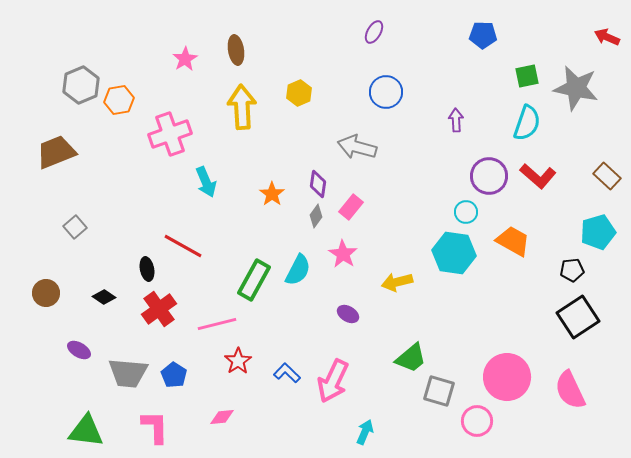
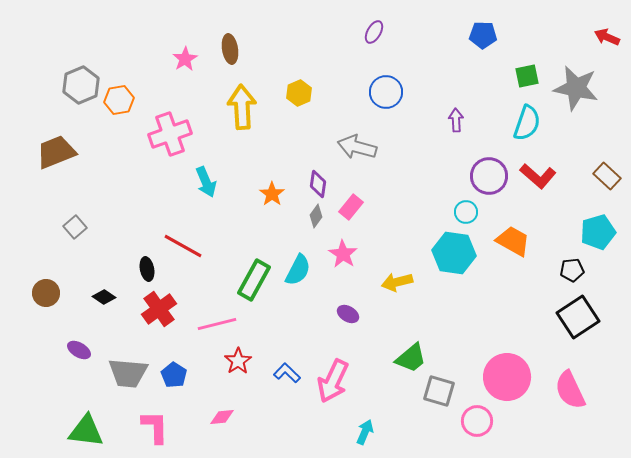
brown ellipse at (236, 50): moved 6 px left, 1 px up
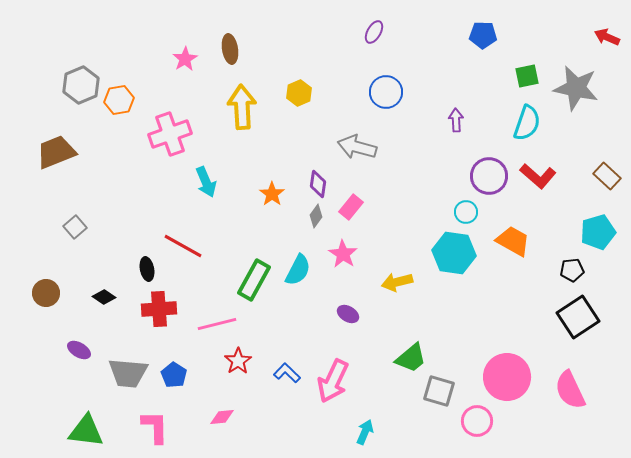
red cross at (159, 309): rotated 32 degrees clockwise
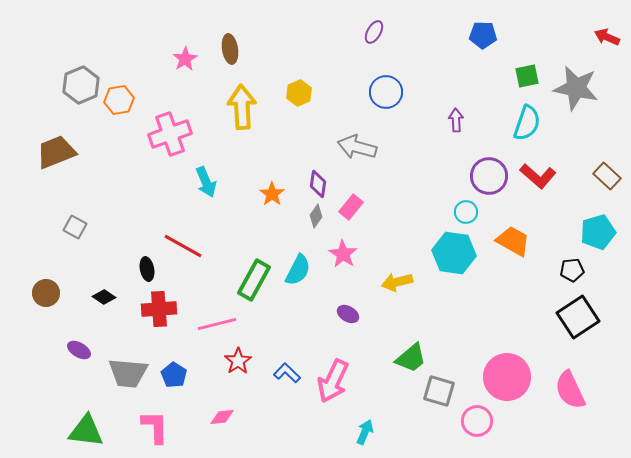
gray square at (75, 227): rotated 20 degrees counterclockwise
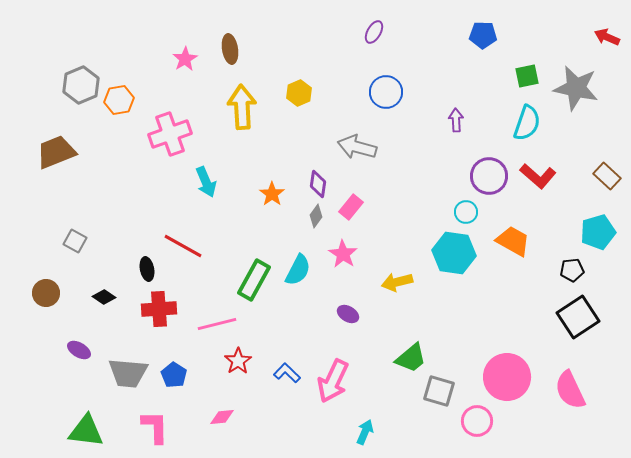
gray square at (75, 227): moved 14 px down
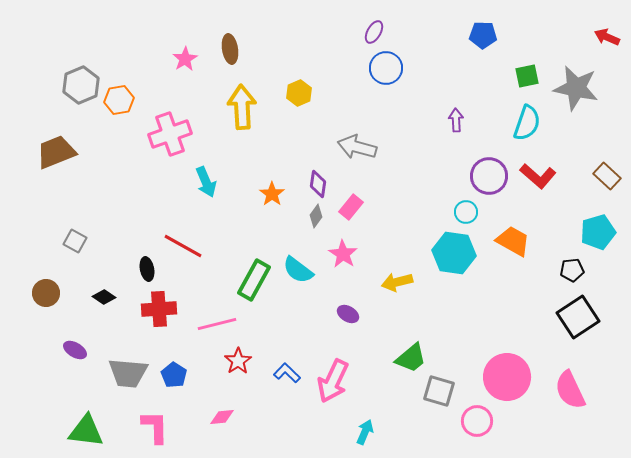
blue circle at (386, 92): moved 24 px up
cyan semicircle at (298, 270): rotated 100 degrees clockwise
purple ellipse at (79, 350): moved 4 px left
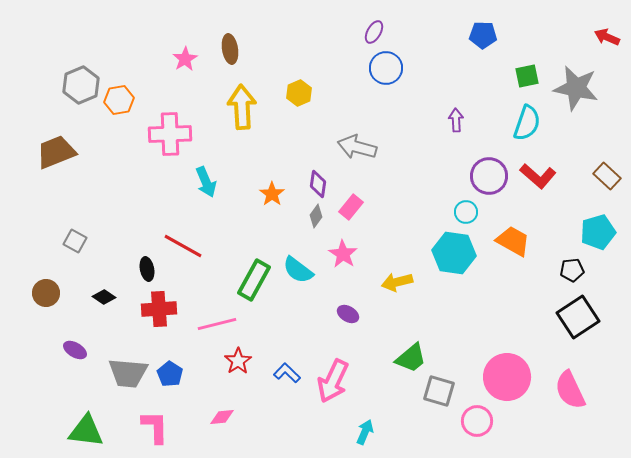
pink cross at (170, 134): rotated 18 degrees clockwise
blue pentagon at (174, 375): moved 4 px left, 1 px up
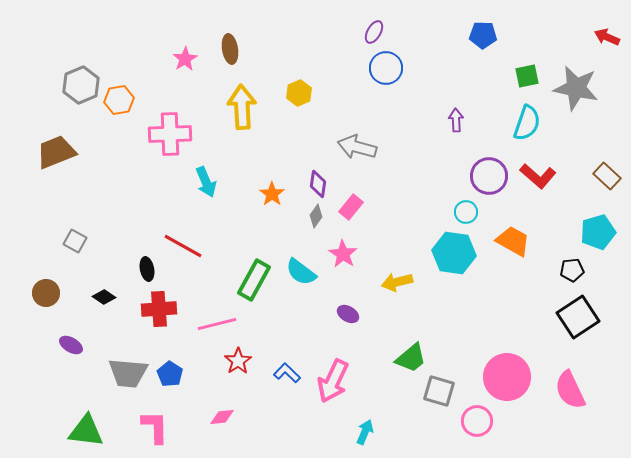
cyan semicircle at (298, 270): moved 3 px right, 2 px down
purple ellipse at (75, 350): moved 4 px left, 5 px up
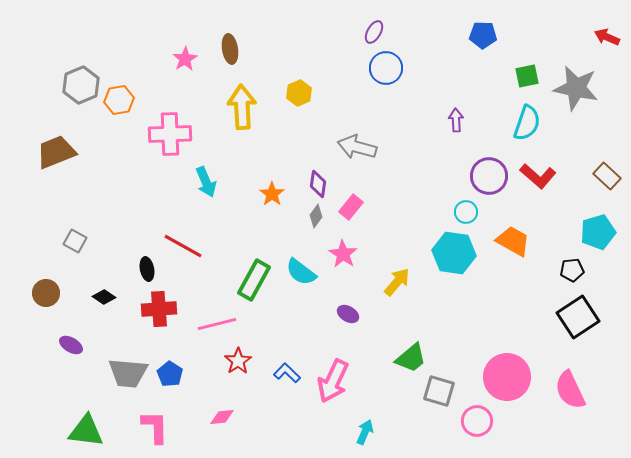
yellow arrow at (397, 282): rotated 144 degrees clockwise
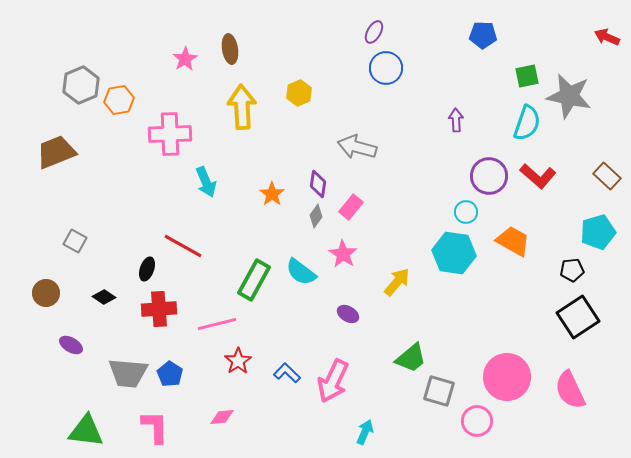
gray star at (576, 88): moved 7 px left, 8 px down
black ellipse at (147, 269): rotated 30 degrees clockwise
